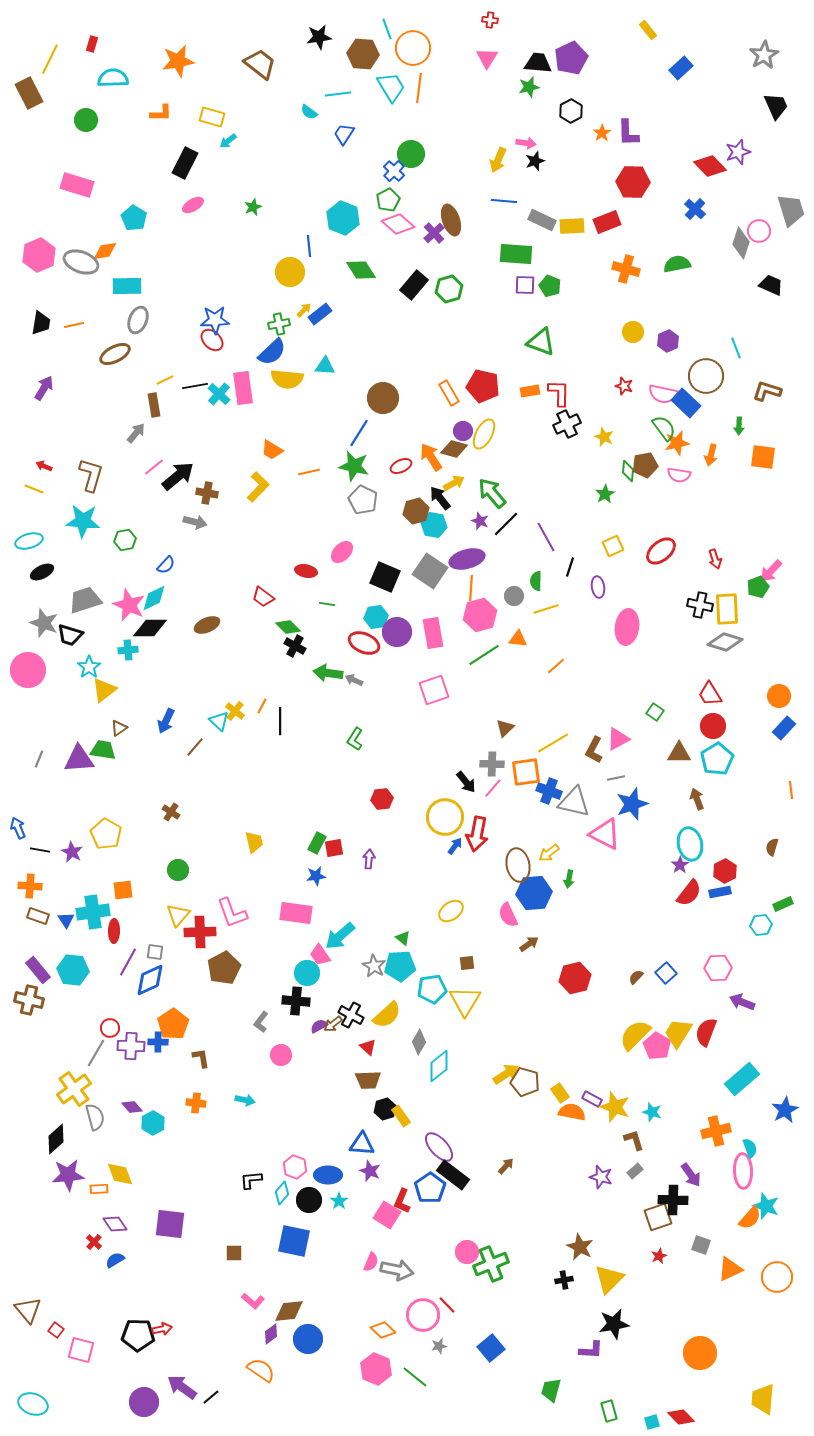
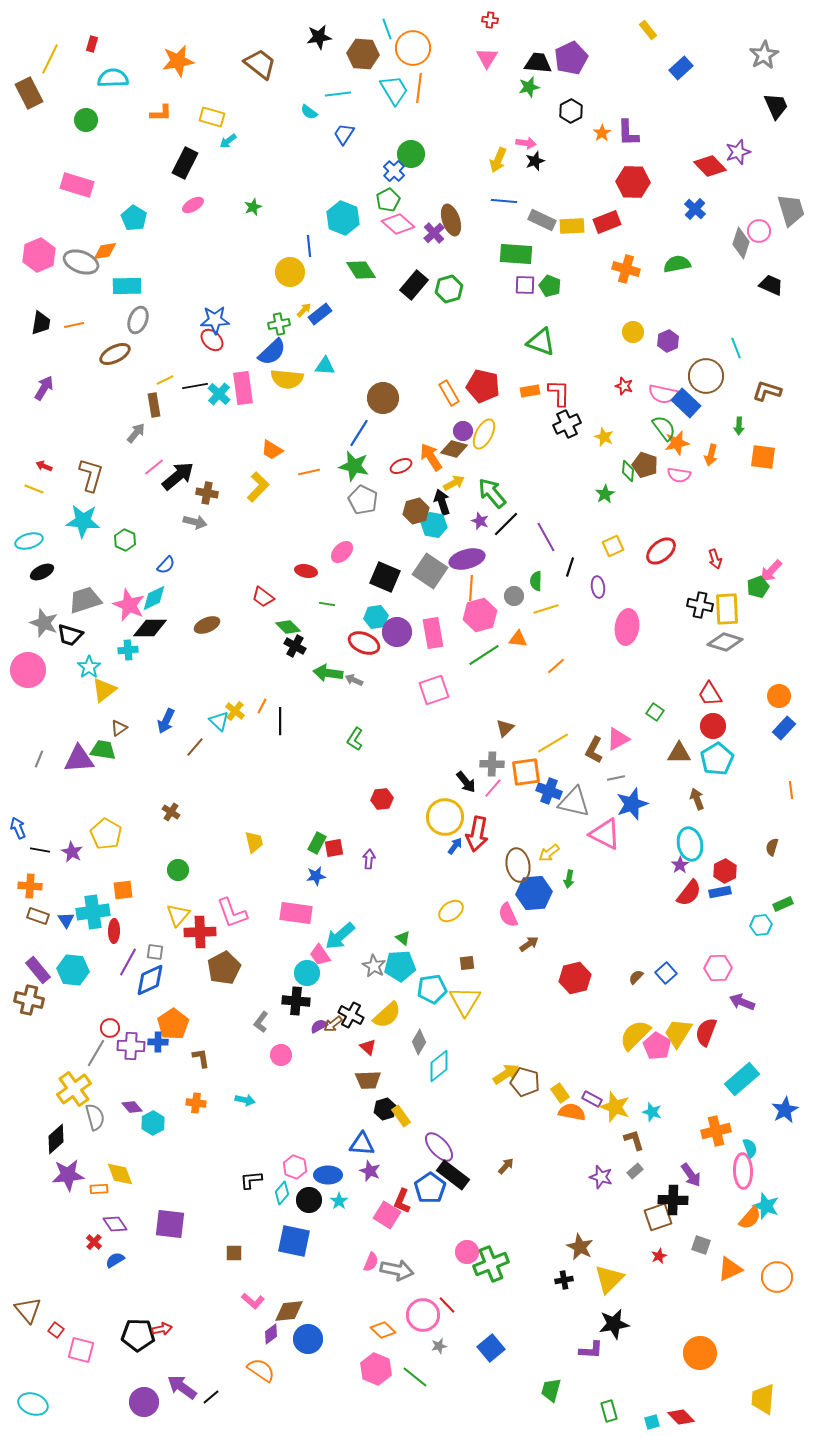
cyan trapezoid at (391, 87): moved 3 px right, 3 px down
brown pentagon at (645, 465): rotated 30 degrees clockwise
black arrow at (440, 498): moved 2 px right, 4 px down; rotated 20 degrees clockwise
green hexagon at (125, 540): rotated 25 degrees counterclockwise
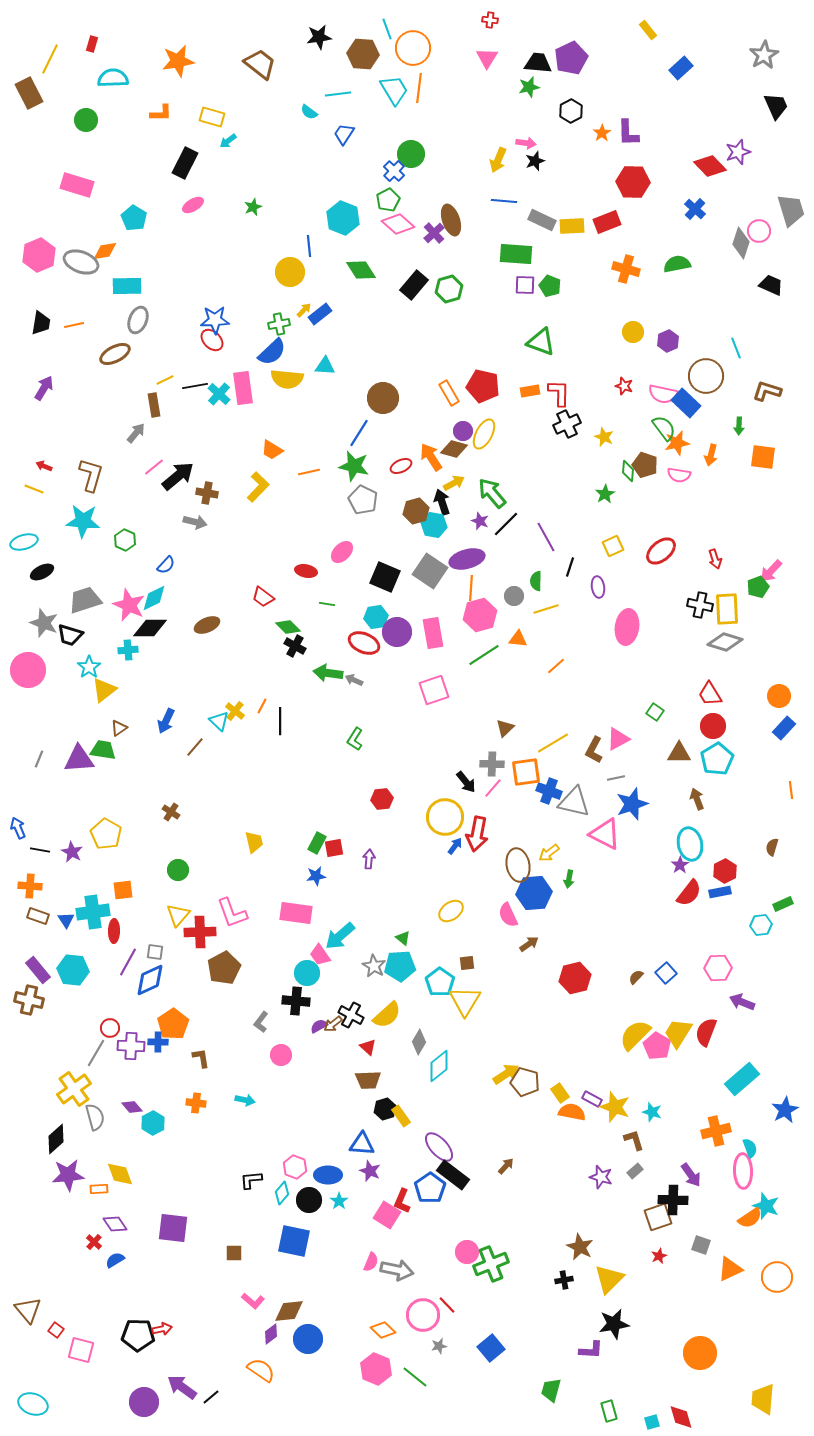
cyan ellipse at (29, 541): moved 5 px left, 1 px down
cyan pentagon at (432, 989): moved 8 px right, 7 px up; rotated 28 degrees counterclockwise
orange semicircle at (750, 1218): rotated 15 degrees clockwise
purple square at (170, 1224): moved 3 px right, 4 px down
red diamond at (681, 1417): rotated 28 degrees clockwise
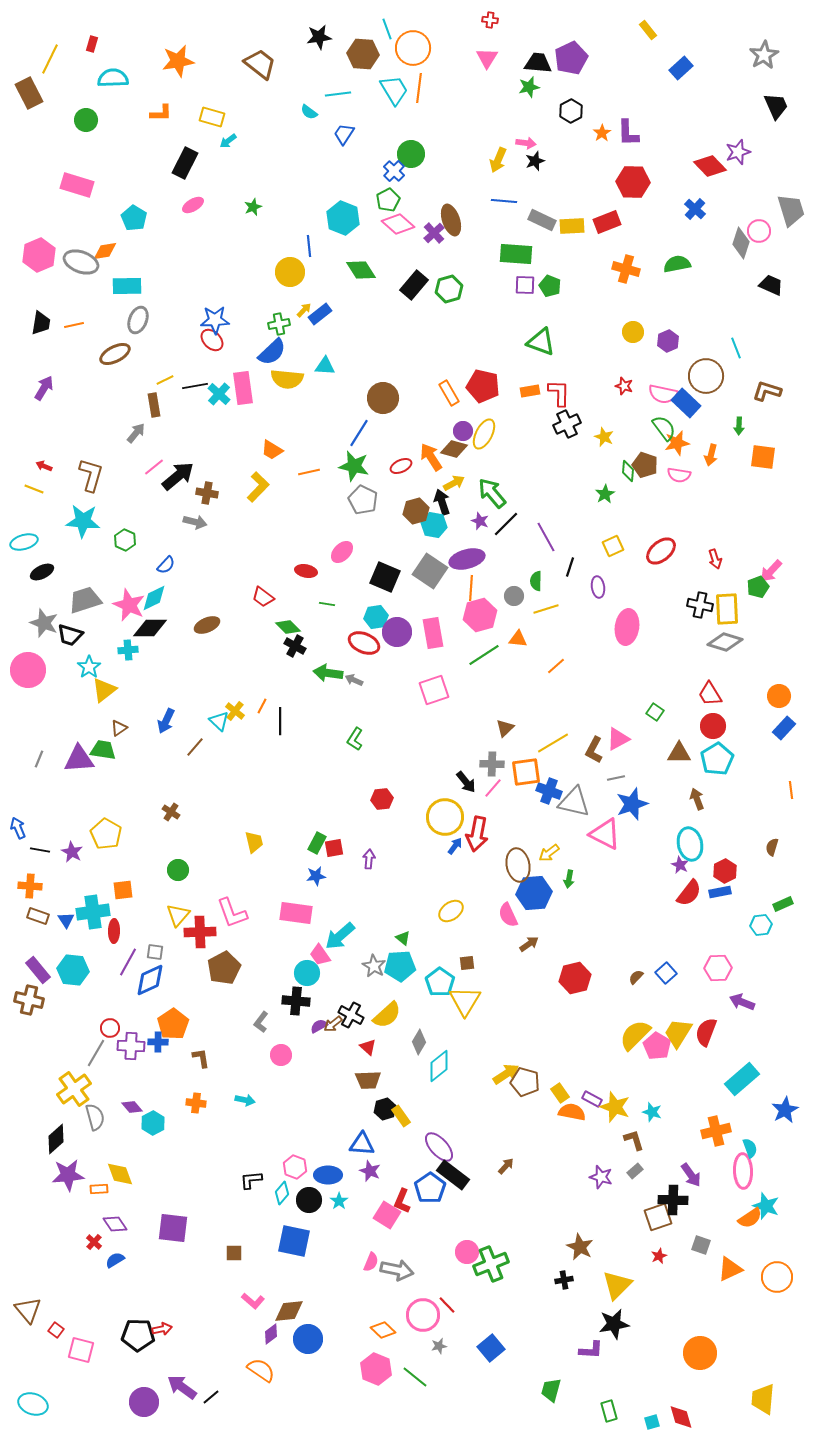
purple star at (680, 865): rotated 12 degrees counterclockwise
yellow triangle at (609, 1279): moved 8 px right, 6 px down
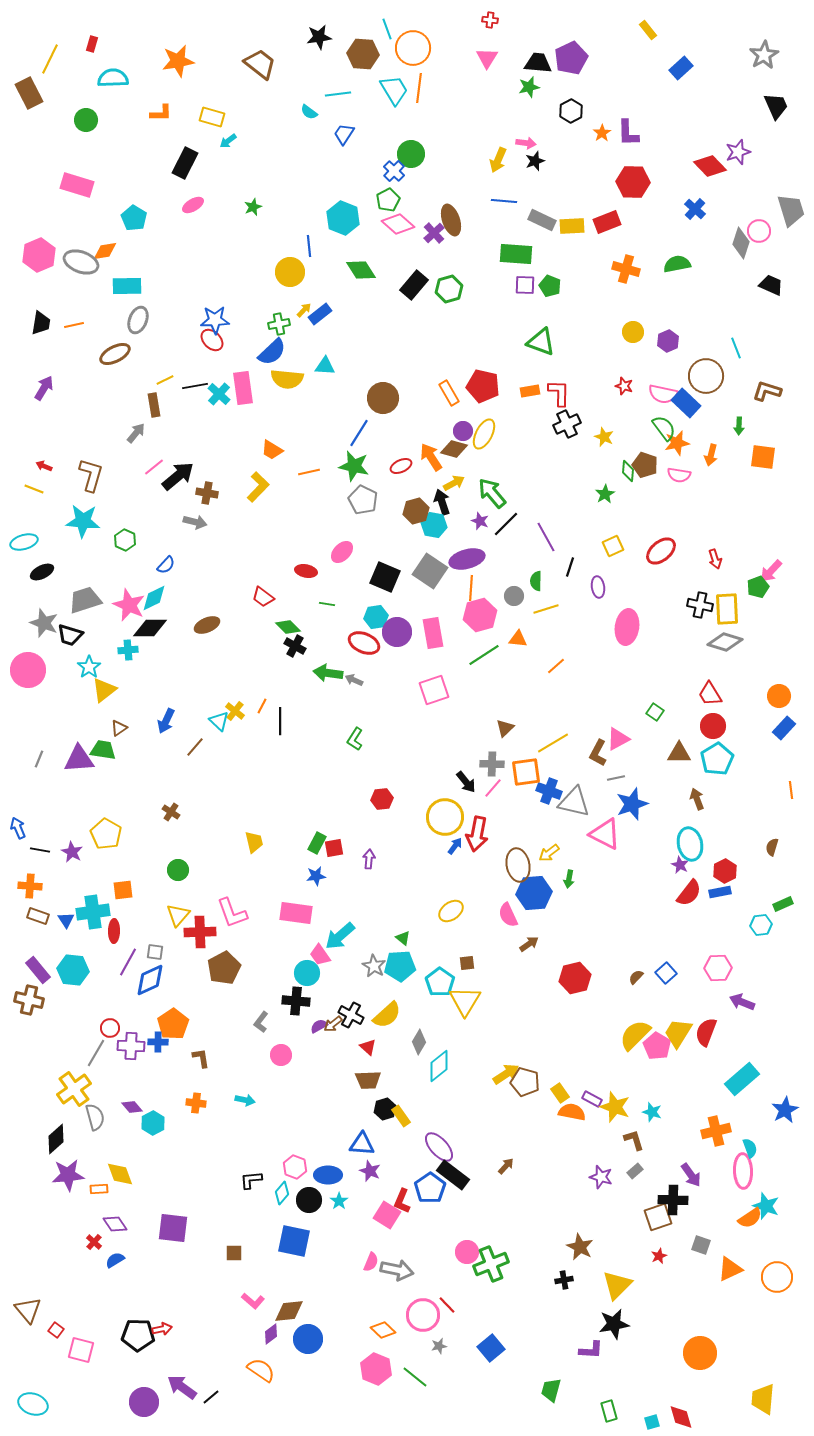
brown L-shape at (594, 750): moved 4 px right, 3 px down
